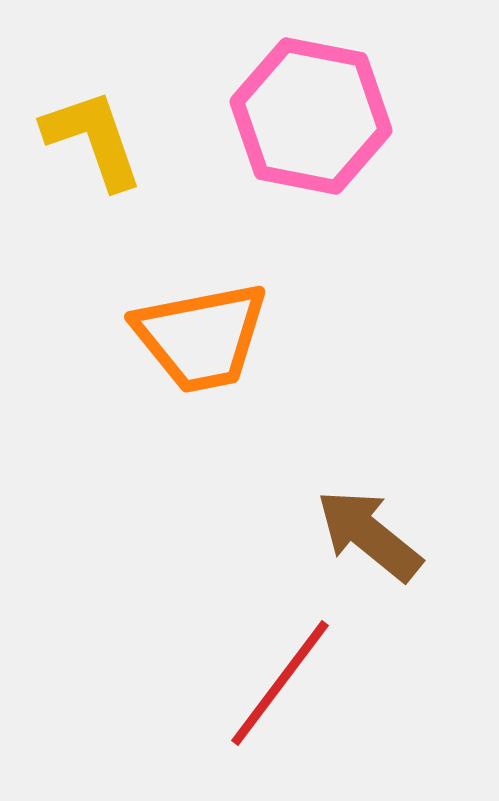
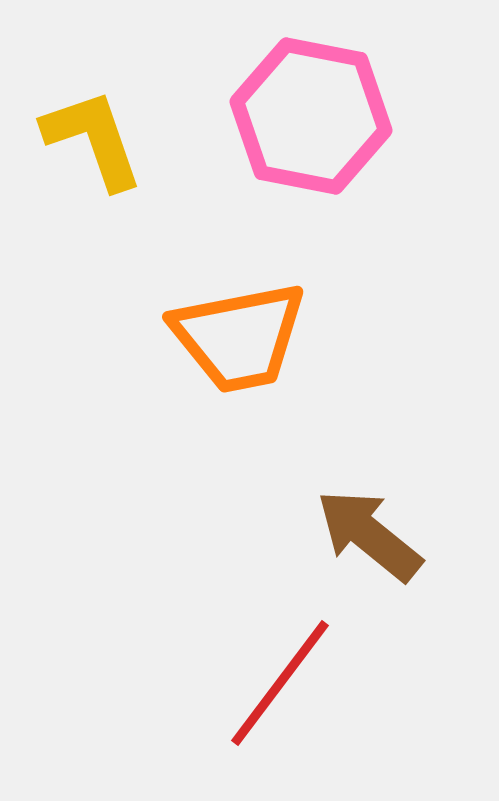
orange trapezoid: moved 38 px right
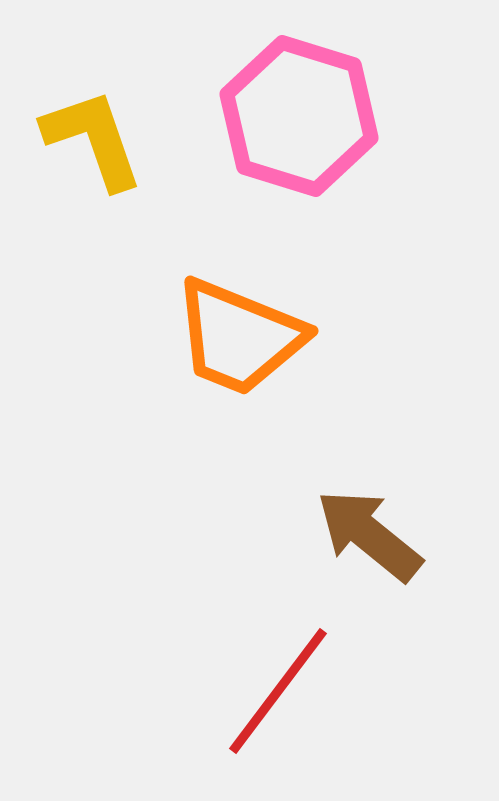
pink hexagon: moved 12 px left; rotated 6 degrees clockwise
orange trapezoid: rotated 33 degrees clockwise
red line: moved 2 px left, 8 px down
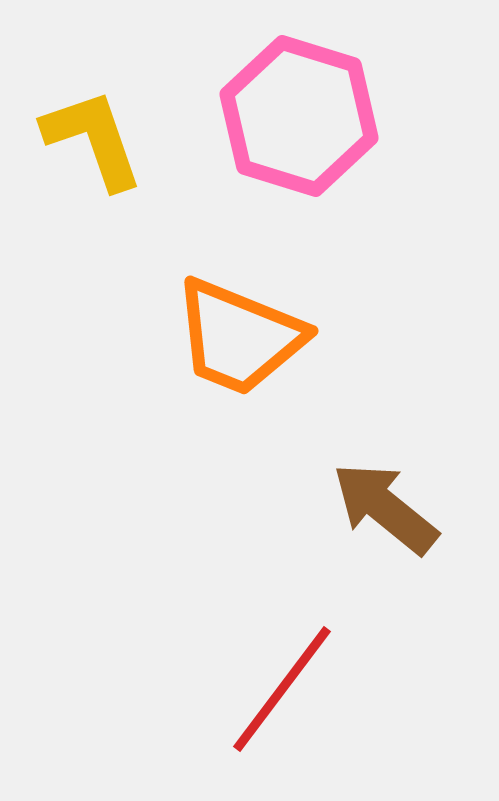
brown arrow: moved 16 px right, 27 px up
red line: moved 4 px right, 2 px up
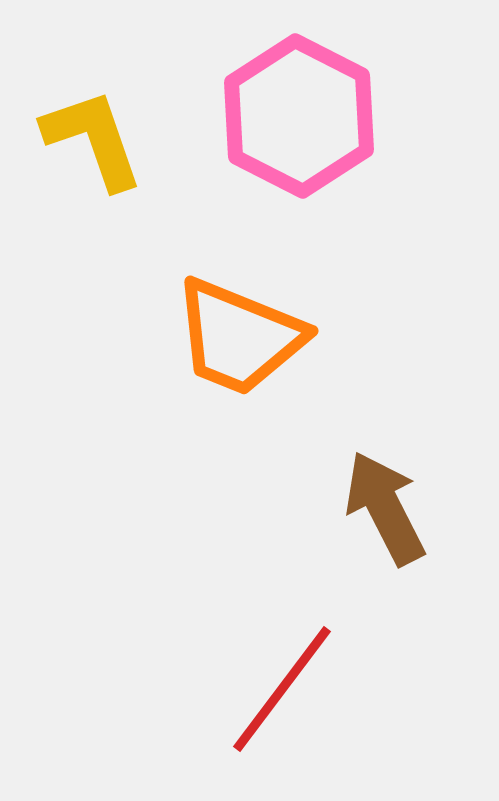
pink hexagon: rotated 10 degrees clockwise
brown arrow: rotated 24 degrees clockwise
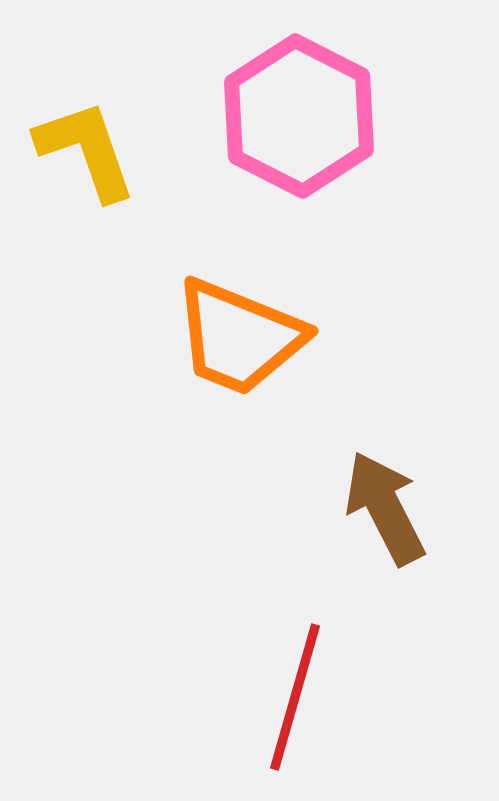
yellow L-shape: moved 7 px left, 11 px down
red line: moved 13 px right, 8 px down; rotated 21 degrees counterclockwise
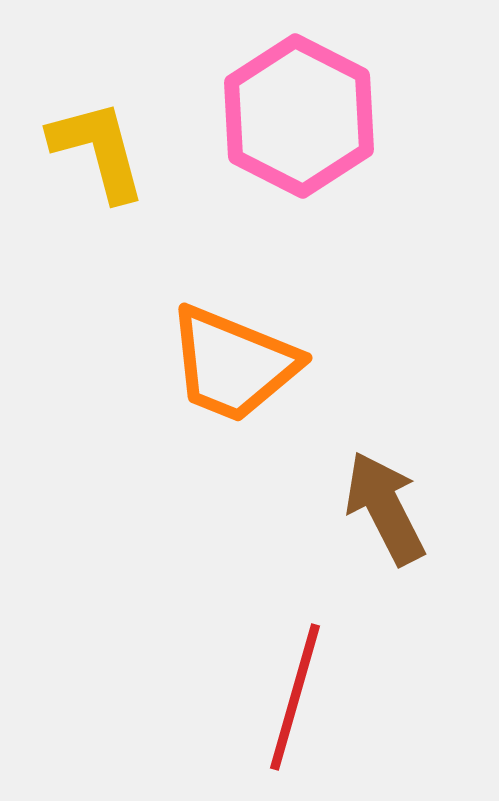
yellow L-shape: moved 12 px right; rotated 4 degrees clockwise
orange trapezoid: moved 6 px left, 27 px down
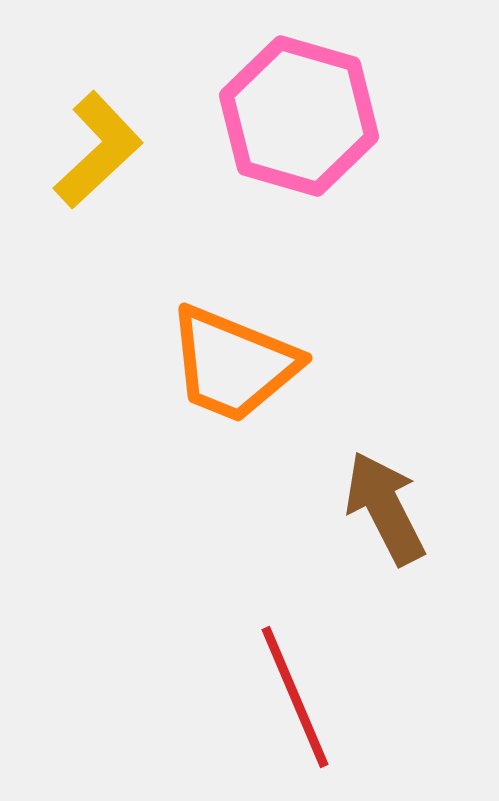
pink hexagon: rotated 11 degrees counterclockwise
yellow L-shape: rotated 62 degrees clockwise
red line: rotated 39 degrees counterclockwise
